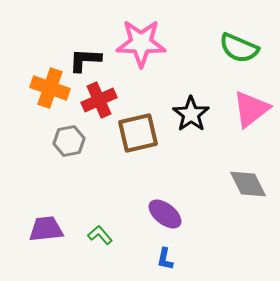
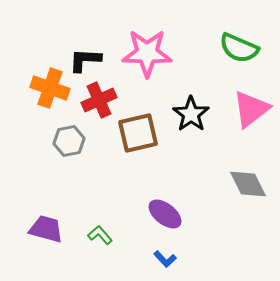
pink star: moved 6 px right, 10 px down
purple trapezoid: rotated 21 degrees clockwise
blue L-shape: rotated 55 degrees counterclockwise
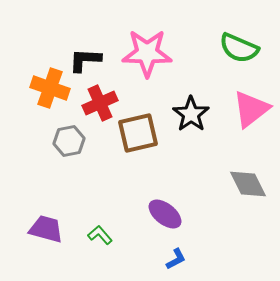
red cross: moved 1 px right, 3 px down
blue L-shape: moved 11 px right; rotated 75 degrees counterclockwise
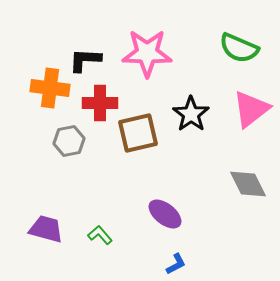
orange cross: rotated 12 degrees counterclockwise
red cross: rotated 24 degrees clockwise
blue L-shape: moved 5 px down
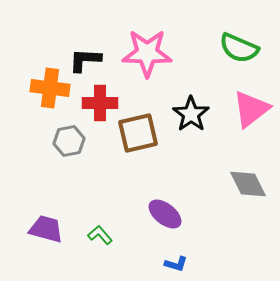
blue L-shape: rotated 45 degrees clockwise
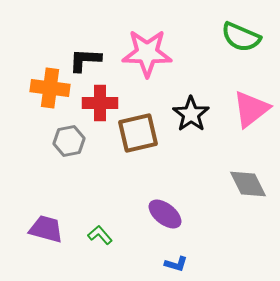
green semicircle: moved 2 px right, 11 px up
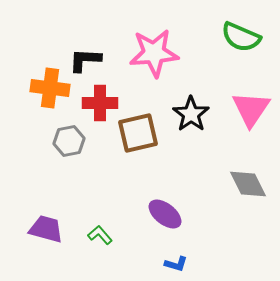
pink star: moved 7 px right; rotated 6 degrees counterclockwise
pink triangle: rotated 18 degrees counterclockwise
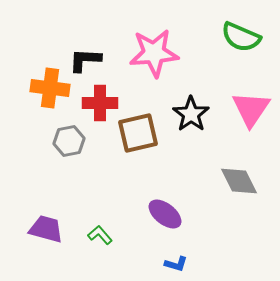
gray diamond: moved 9 px left, 3 px up
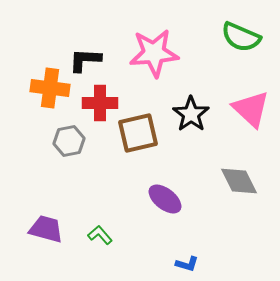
pink triangle: rotated 21 degrees counterclockwise
purple ellipse: moved 15 px up
blue L-shape: moved 11 px right
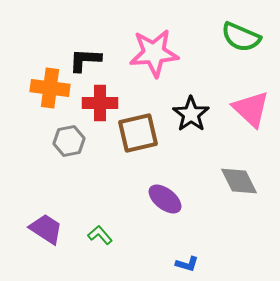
purple trapezoid: rotated 18 degrees clockwise
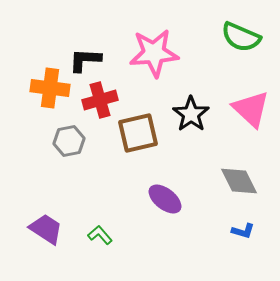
red cross: moved 3 px up; rotated 16 degrees counterclockwise
blue L-shape: moved 56 px right, 33 px up
